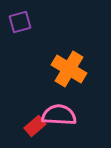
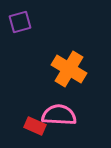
red rectangle: rotated 65 degrees clockwise
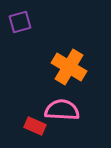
orange cross: moved 2 px up
pink semicircle: moved 3 px right, 5 px up
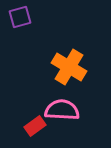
purple square: moved 5 px up
red rectangle: rotated 60 degrees counterclockwise
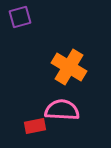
red rectangle: rotated 25 degrees clockwise
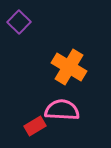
purple square: moved 1 px left, 5 px down; rotated 30 degrees counterclockwise
red rectangle: rotated 20 degrees counterclockwise
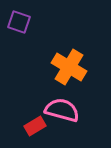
purple square: rotated 25 degrees counterclockwise
pink semicircle: rotated 12 degrees clockwise
